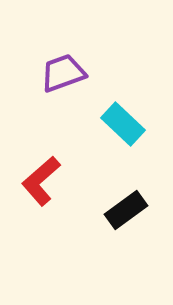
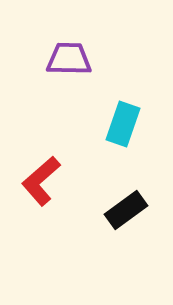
purple trapezoid: moved 6 px right, 14 px up; rotated 21 degrees clockwise
cyan rectangle: rotated 66 degrees clockwise
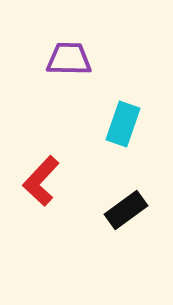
red L-shape: rotated 6 degrees counterclockwise
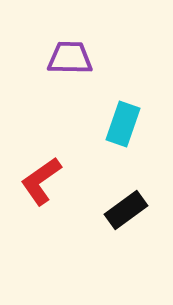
purple trapezoid: moved 1 px right, 1 px up
red L-shape: rotated 12 degrees clockwise
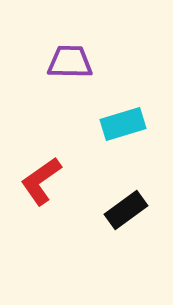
purple trapezoid: moved 4 px down
cyan rectangle: rotated 54 degrees clockwise
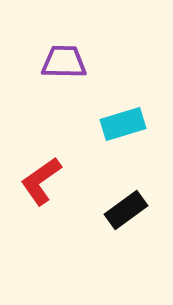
purple trapezoid: moved 6 px left
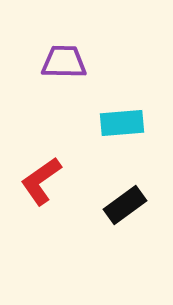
cyan rectangle: moved 1 px left, 1 px up; rotated 12 degrees clockwise
black rectangle: moved 1 px left, 5 px up
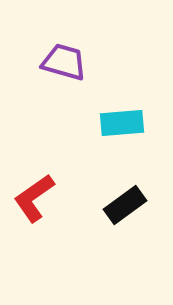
purple trapezoid: rotated 15 degrees clockwise
red L-shape: moved 7 px left, 17 px down
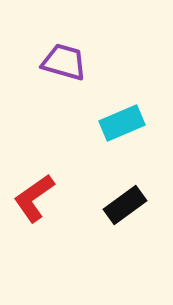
cyan rectangle: rotated 18 degrees counterclockwise
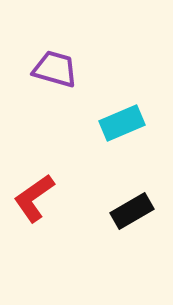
purple trapezoid: moved 9 px left, 7 px down
black rectangle: moved 7 px right, 6 px down; rotated 6 degrees clockwise
